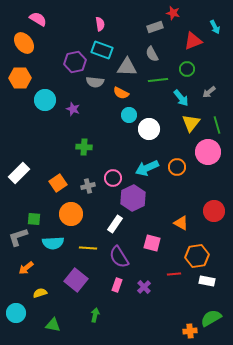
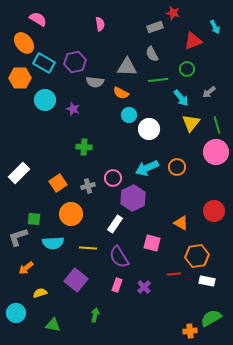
cyan rectangle at (102, 50): moved 58 px left, 13 px down; rotated 10 degrees clockwise
pink circle at (208, 152): moved 8 px right
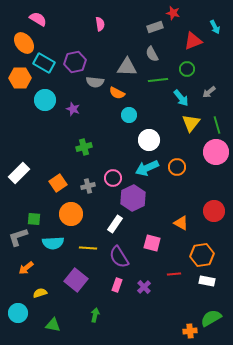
orange semicircle at (121, 93): moved 4 px left
white circle at (149, 129): moved 11 px down
green cross at (84, 147): rotated 21 degrees counterclockwise
orange hexagon at (197, 256): moved 5 px right, 1 px up
cyan circle at (16, 313): moved 2 px right
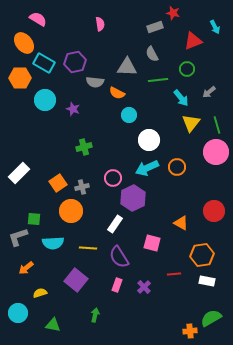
gray cross at (88, 186): moved 6 px left, 1 px down
orange circle at (71, 214): moved 3 px up
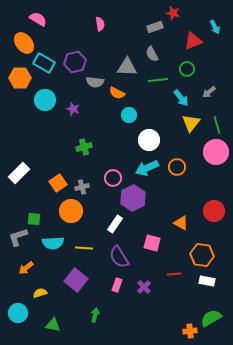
yellow line at (88, 248): moved 4 px left
orange hexagon at (202, 255): rotated 15 degrees clockwise
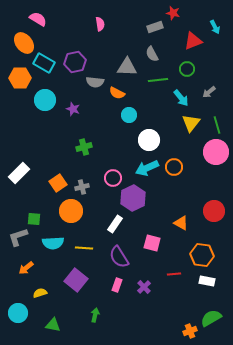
orange circle at (177, 167): moved 3 px left
orange cross at (190, 331): rotated 16 degrees counterclockwise
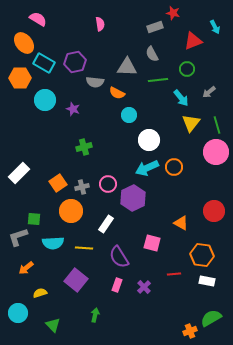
pink circle at (113, 178): moved 5 px left, 6 px down
white rectangle at (115, 224): moved 9 px left
green triangle at (53, 325): rotated 35 degrees clockwise
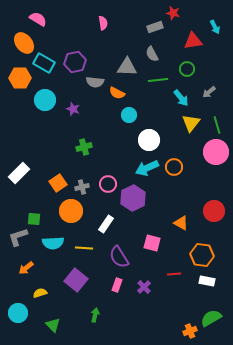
pink semicircle at (100, 24): moved 3 px right, 1 px up
red triangle at (193, 41): rotated 12 degrees clockwise
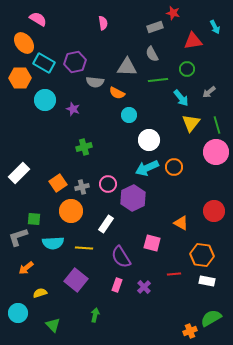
purple semicircle at (119, 257): moved 2 px right
